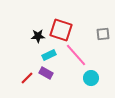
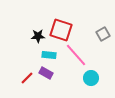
gray square: rotated 24 degrees counterclockwise
cyan rectangle: rotated 32 degrees clockwise
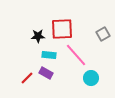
red square: moved 1 px right, 1 px up; rotated 20 degrees counterclockwise
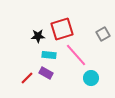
red square: rotated 15 degrees counterclockwise
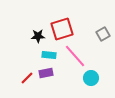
pink line: moved 1 px left, 1 px down
purple rectangle: rotated 40 degrees counterclockwise
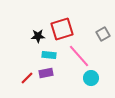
pink line: moved 4 px right
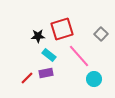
gray square: moved 2 px left; rotated 16 degrees counterclockwise
cyan rectangle: rotated 32 degrees clockwise
cyan circle: moved 3 px right, 1 px down
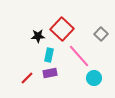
red square: rotated 30 degrees counterclockwise
cyan rectangle: rotated 64 degrees clockwise
purple rectangle: moved 4 px right
cyan circle: moved 1 px up
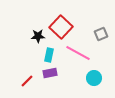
red square: moved 1 px left, 2 px up
gray square: rotated 24 degrees clockwise
pink line: moved 1 px left, 3 px up; rotated 20 degrees counterclockwise
red line: moved 3 px down
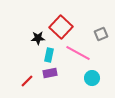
black star: moved 2 px down
cyan circle: moved 2 px left
